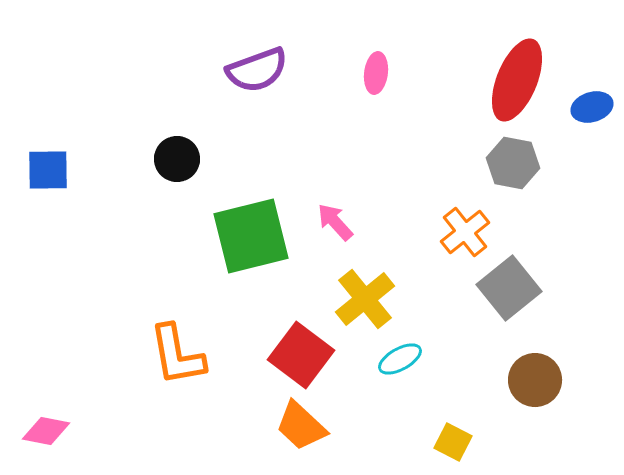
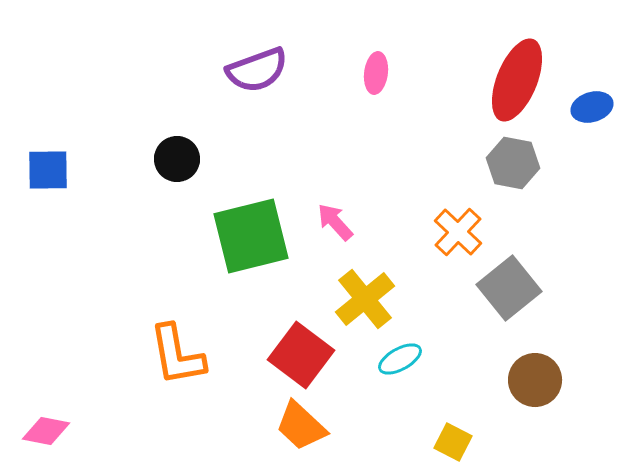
orange cross: moved 7 px left; rotated 9 degrees counterclockwise
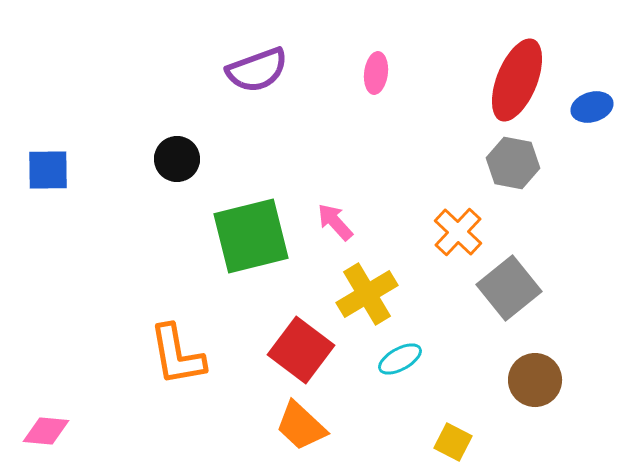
yellow cross: moved 2 px right, 5 px up; rotated 8 degrees clockwise
red square: moved 5 px up
pink diamond: rotated 6 degrees counterclockwise
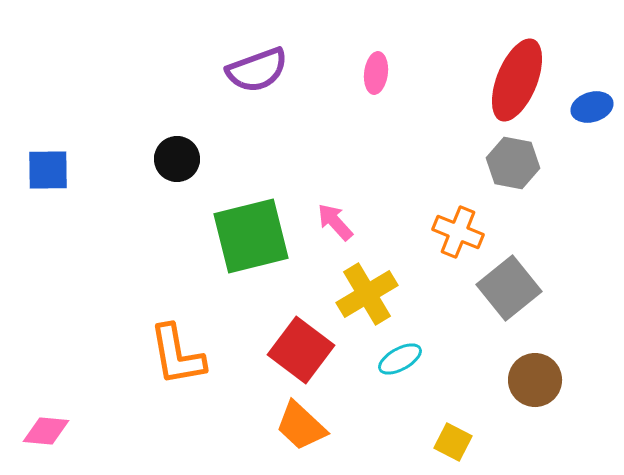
orange cross: rotated 21 degrees counterclockwise
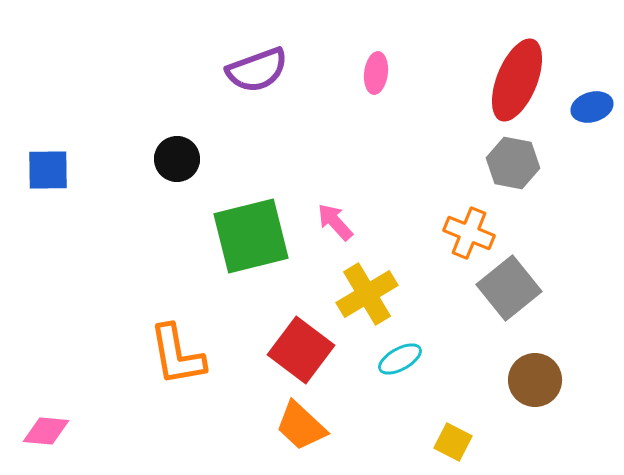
orange cross: moved 11 px right, 1 px down
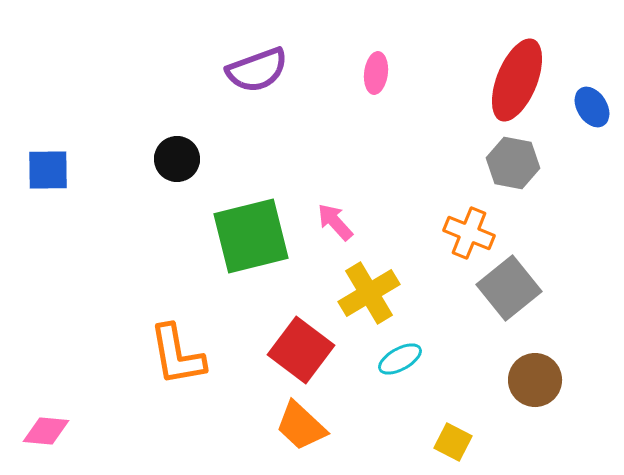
blue ellipse: rotated 75 degrees clockwise
yellow cross: moved 2 px right, 1 px up
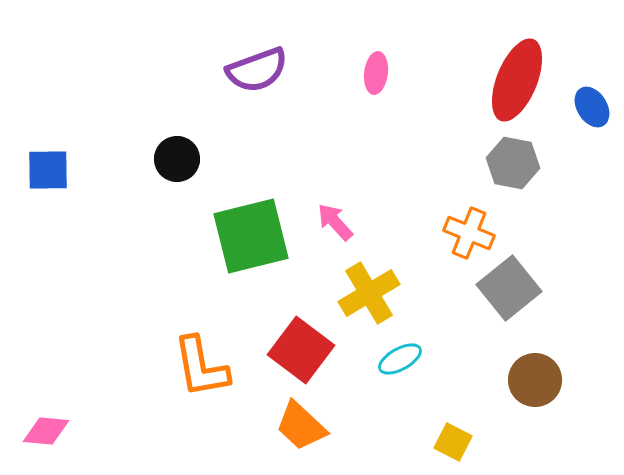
orange L-shape: moved 24 px right, 12 px down
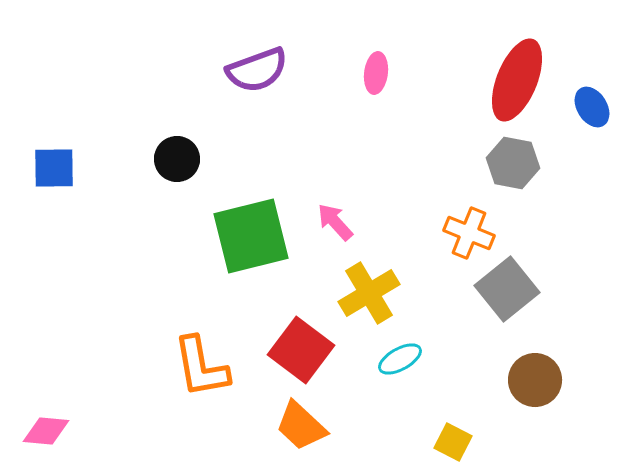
blue square: moved 6 px right, 2 px up
gray square: moved 2 px left, 1 px down
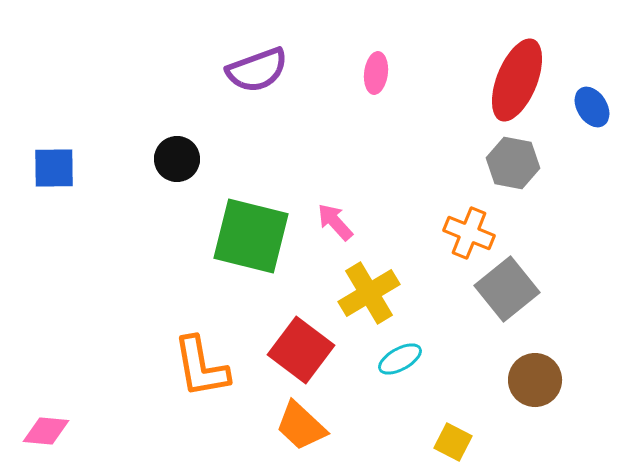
green square: rotated 28 degrees clockwise
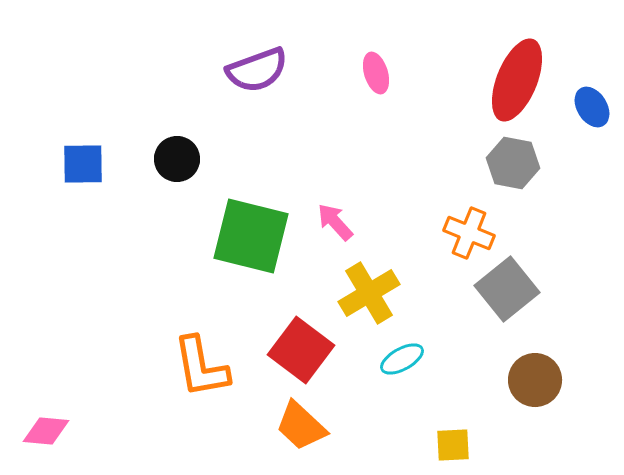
pink ellipse: rotated 24 degrees counterclockwise
blue square: moved 29 px right, 4 px up
cyan ellipse: moved 2 px right
yellow square: moved 3 px down; rotated 30 degrees counterclockwise
